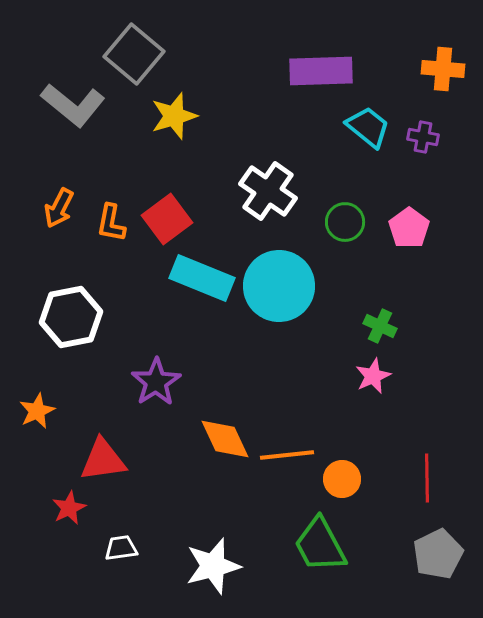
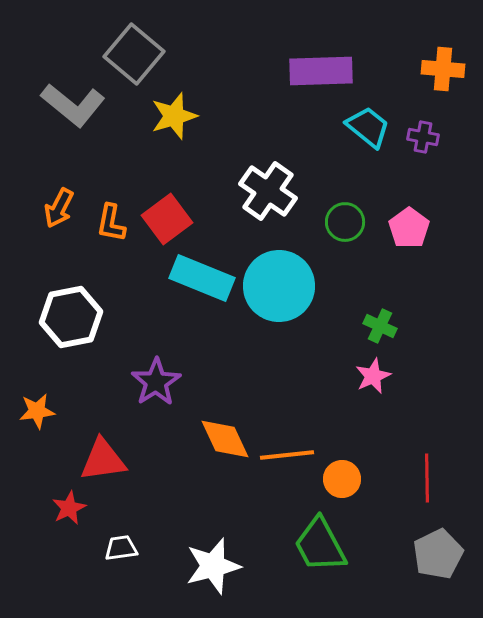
orange star: rotated 18 degrees clockwise
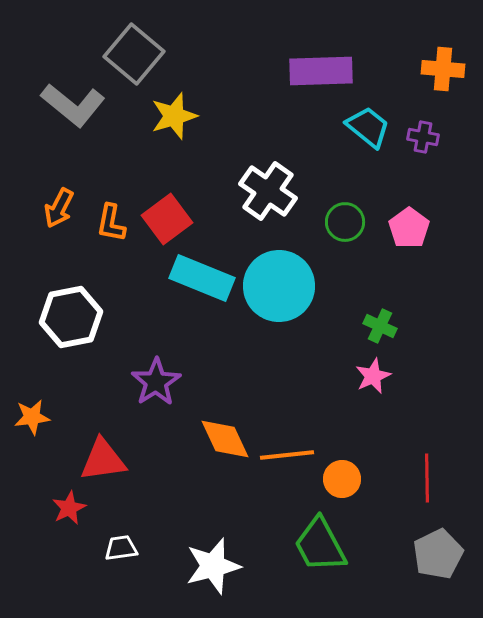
orange star: moved 5 px left, 6 px down
